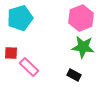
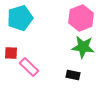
black rectangle: moved 1 px left; rotated 16 degrees counterclockwise
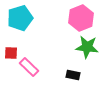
green star: moved 4 px right
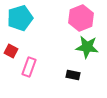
red square: moved 2 px up; rotated 24 degrees clockwise
pink rectangle: rotated 66 degrees clockwise
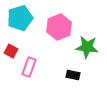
pink hexagon: moved 22 px left, 9 px down
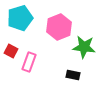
green star: moved 3 px left
pink rectangle: moved 5 px up
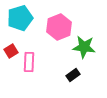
red square: rotated 32 degrees clockwise
pink rectangle: rotated 18 degrees counterclockwise
black rectangle: rotated 48 degrees counterclockwise
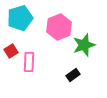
green star: moved 2 px up; rotated 25 degrees counterclockwise
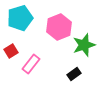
pink rectangle: moved 2 px right, 2 px down; rotated 36 degrees clockwise
black rectangle: moved 1 px right, 1 px up
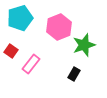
red square: rotated 24 degrees counterclockwise
black rectangle: rotated 24 degrees counterclockwise
